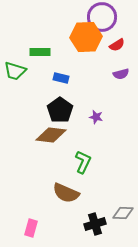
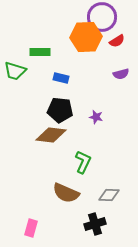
red semicircle: moved 4 px up
black pentagon: rotated 30 degrees counterclockwise
gray diamond: moved 14 px left, 18 px up
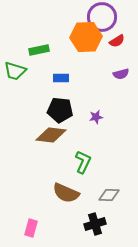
green rectangle: moved 1 px left, 2 px up; rotated 12 degrees counterclockwise
blue rectangle: rotated 14 degrees counterclockwise
purple star: rotated 24 degrees counterclockwise
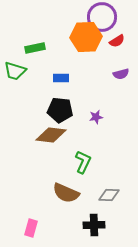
green rectangle: moved 4 px left, 2 px up
black cross: moved 1 px left, 1 px down; rotated 15 degrees clockwise
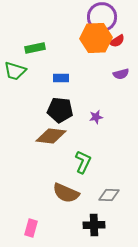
orange hexagon: moved 10 px right, 1 px down
brown diamond: moved 1 px down
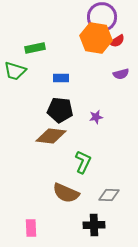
orange hexagon: rotated 12 degrees clockwise
pink rectangle: rotated 18 degrees counterclockwise
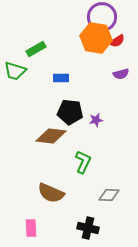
green rectangle: moved 1 px right, 1 px down; rotated 18 degrees counterclockwise
black pentagon: moved 10 px right, 2 px down
purple star: moved 3 px down
brown semicircle: moved 15 px left
black cross: moved 6 px left, 3 px down; rotated 15 degrees clockwise
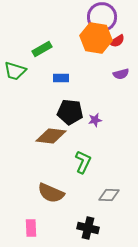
green rectangle: moved 6 px right
purple star: moved 1 px left
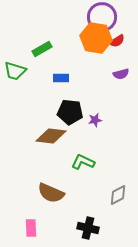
green L-shape: rotated 90 degrees counterclockwise
gray diamond: moved 9 px right; rotated 30 degrees counterclockwise
